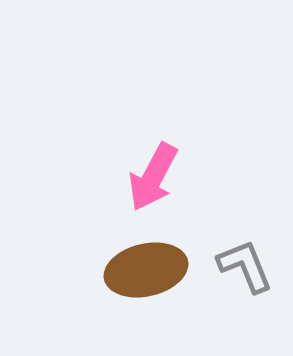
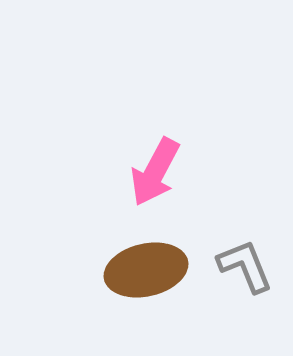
pink arrow: moved 2 px right, 5 px up
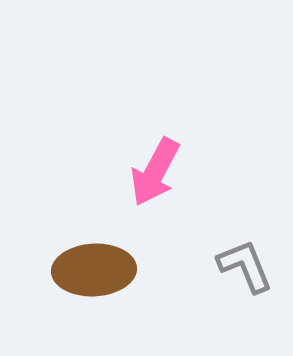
brown ellipse: moved 52 px left; rotated 10 degrees clockwise
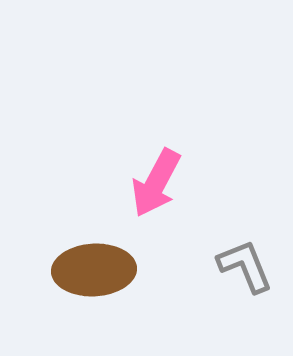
pink arrow: moved 1 px right, 11 px down
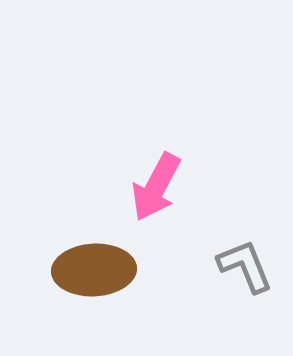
pink arrow: moved 4 px down
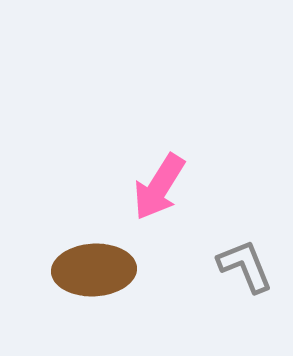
pink arrow: moved 3 px right; rotated 4 degrees clockwise
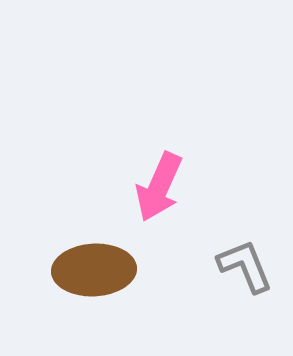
pink arrow: rotated 8 degrees counterclockwise
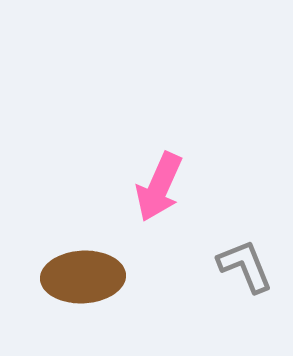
brown ellipse: moved 11 px left, 7 px down
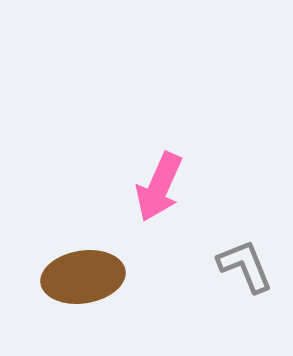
brown ellipse: rotated 6 degrees counterclockwise
